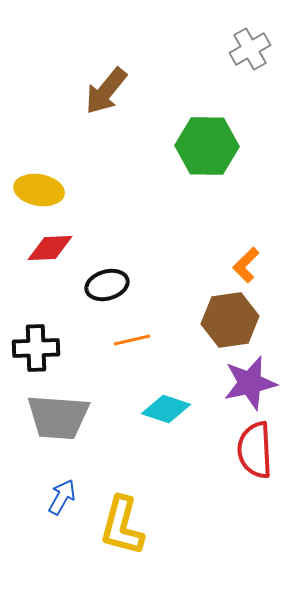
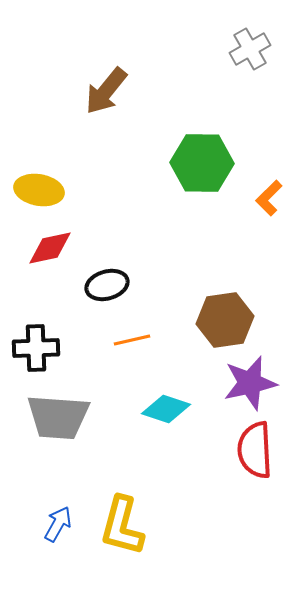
green hexagon: moved 5 px left, 17 px down
red diamond: rotated 9 degrees counterclockwise
orange L-shape: moved 23 px right, 67 px up
brown hexagon: moved 5 px left
blue arrow: moved 4 px left, 27 px down
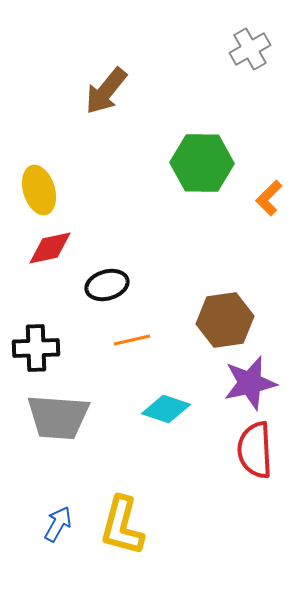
yellow ellipse: rotated 63 degrees clockwise
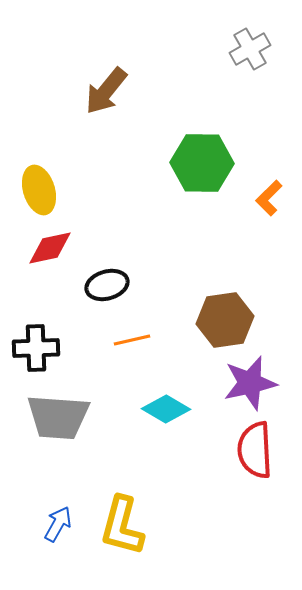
cyan diamond: rotated 12 degrees clockwise
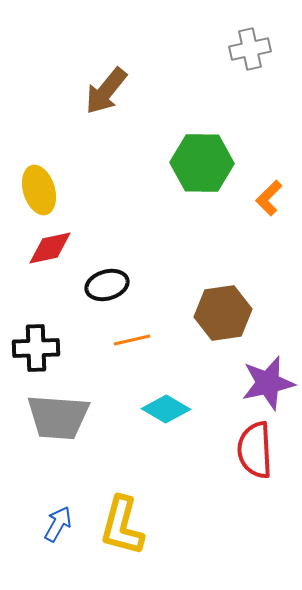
gray cross: rotated 18 degrees clockwise
brown hexagon: moved 2 px left, 7 px up
purple star: moved 18 px right
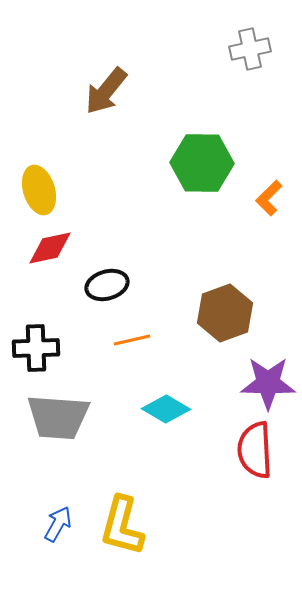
brown hexagon: moved 2 px right; rotated 12 degrees counterclockwise
purple star: rotated 14 degrees clockwise
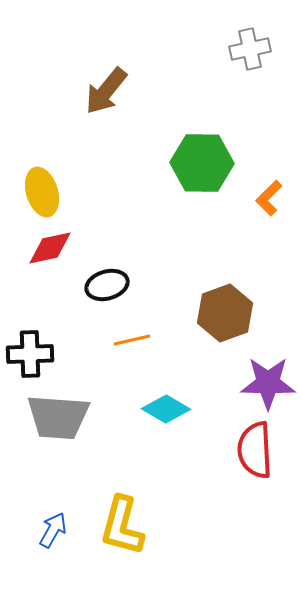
yellow ellipse: moved 3 px right, 2 px down
black cross: moved 6 px left, 6 px down
blue arrow: moved 5 px left, 6 px down
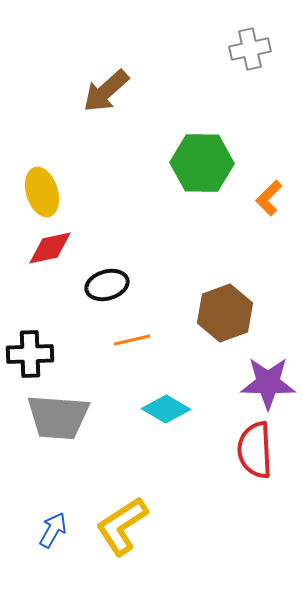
brown arrow: rotated 9 degrees clockwise
yellow L-shape: rotated 42 degrees clockwise
